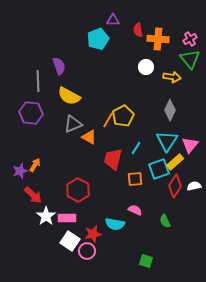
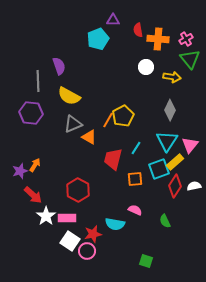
pink cross: moved 4 px left
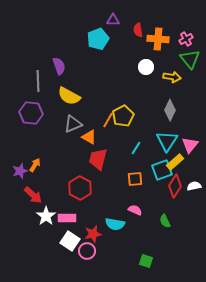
red trapezoid: moved 15 px left
cyan square: moved 3 px right, 1 px down
red hexagon: moved 2 px right, 2 px up
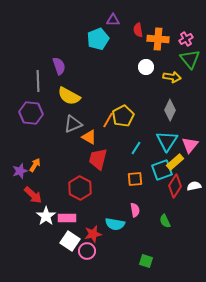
pink semicircle: rotated 56 degrees clockwise
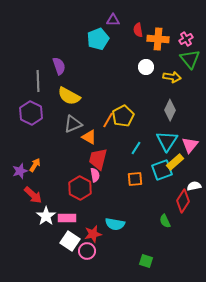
purple hexagon: rotated 20 degrees clockwise
red diamond: moved 8 px right, 15 px down
pink semicircle: moved 40 px left, 35 px up
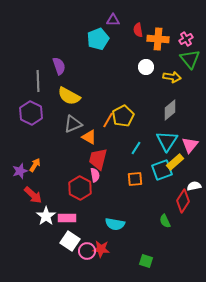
gray diamond: rotated 25 degrees clockwise
red star: moved 8 px right, 15 px down; rotated 18 degrees clockwise
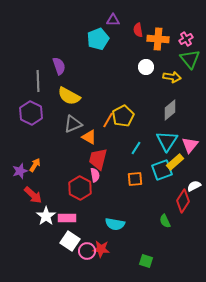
white semicircle: rotated 16 degrees counterclockwise
